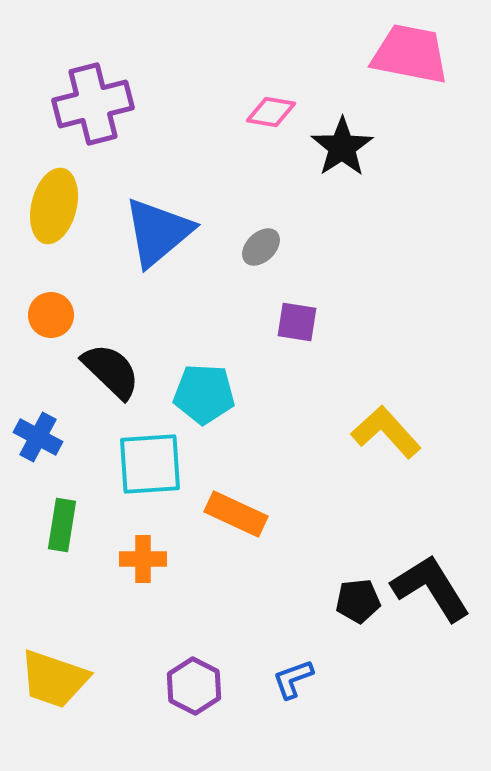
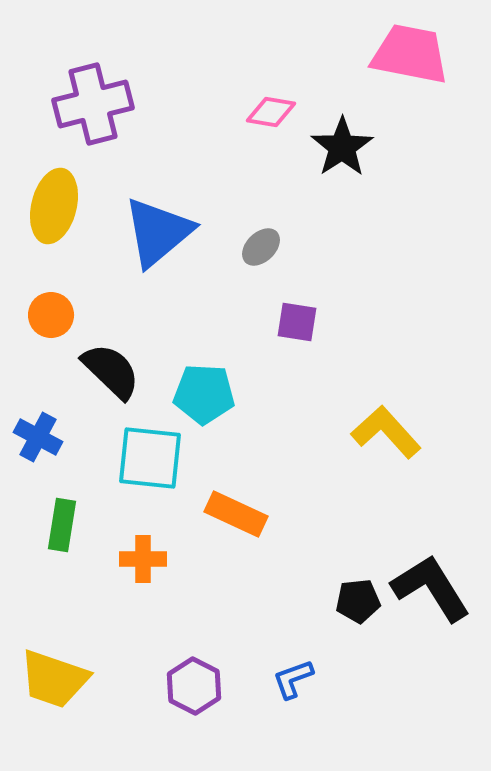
cyan square: moved 6 px up; rotated 10 degrees clockwise
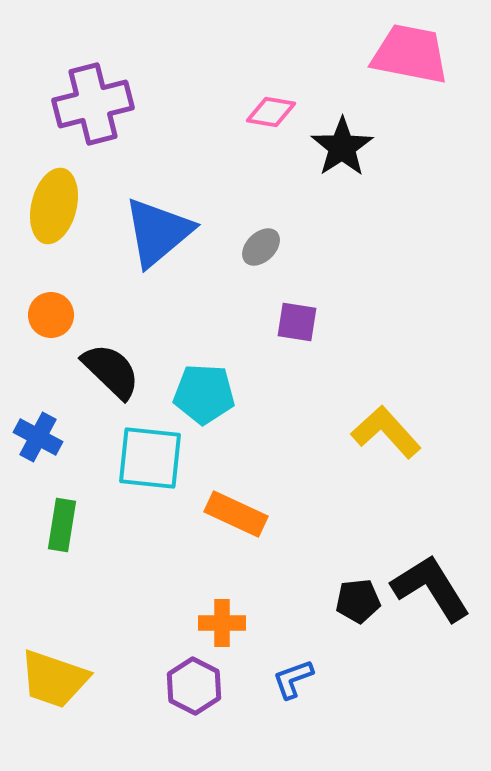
orange cross: moved 79 px right, 64 px down
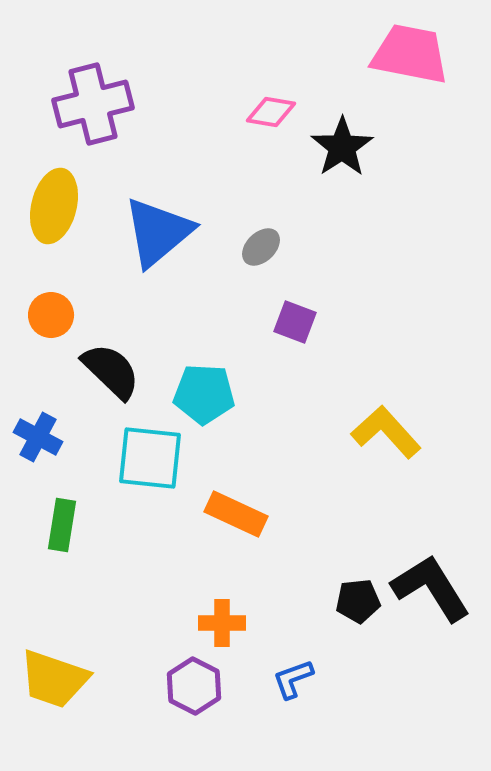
purple square: moved 2 px left; rotated 12 degrees clockwise
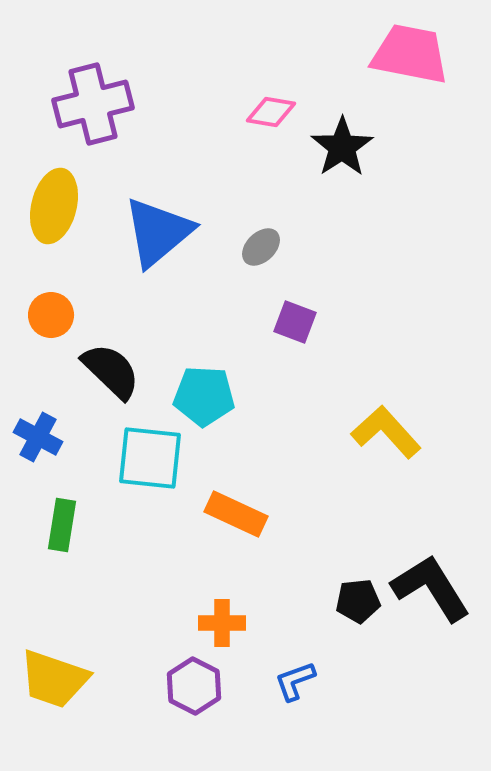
cyan pentagon: moved 2 px down
blue L-shape: moved 2 px right, 2 px down
